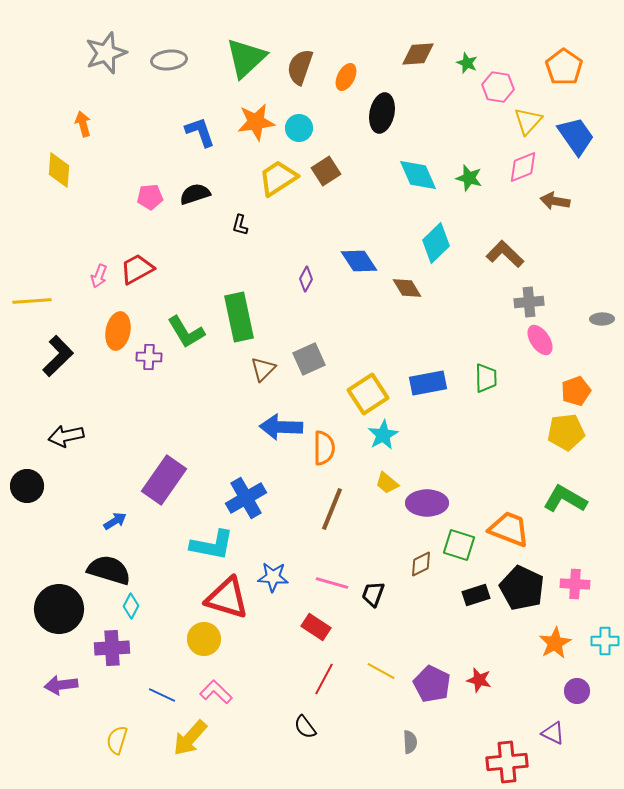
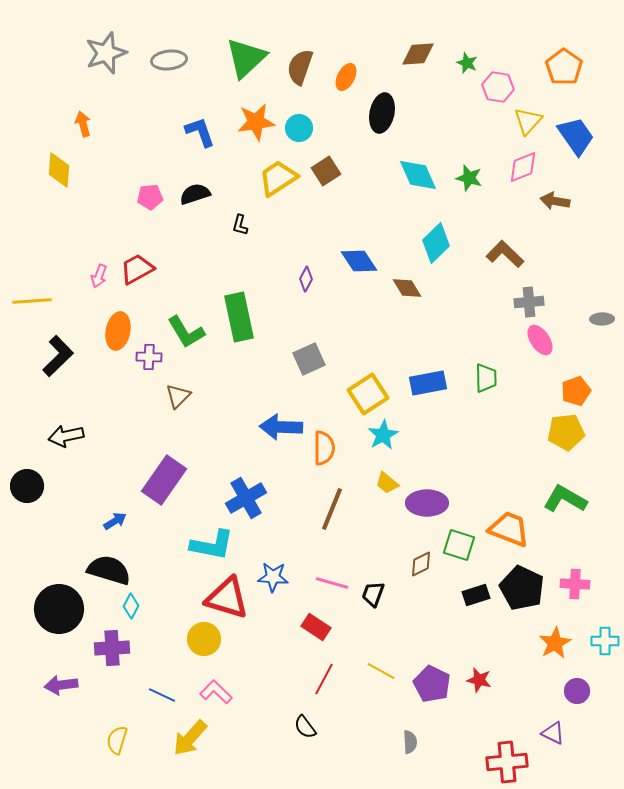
brown triangle at (263, 369): moved 85 px left, 27 px down
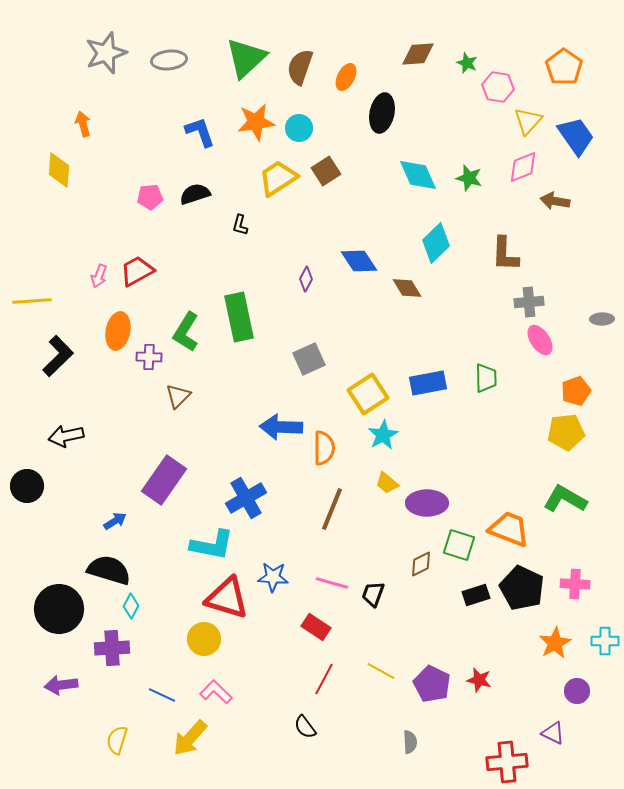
brown L-shape at (505, 254): rotated 132 degrees counterclockwise
red trapezoid at (137, 269): moved 2 px down
green L-shape at (186, 332): rotated 63 degrees clockwise
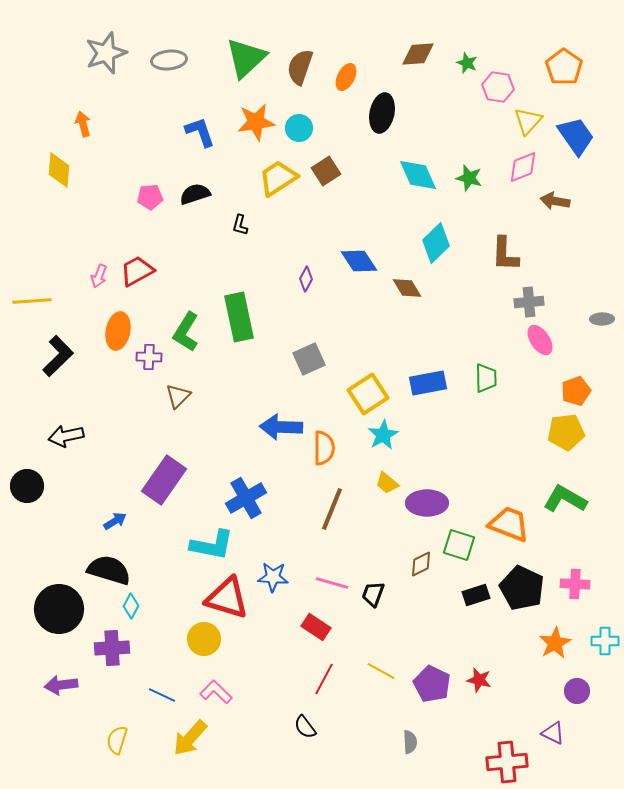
orange trapezoid at (509, 529): moved 5 px up
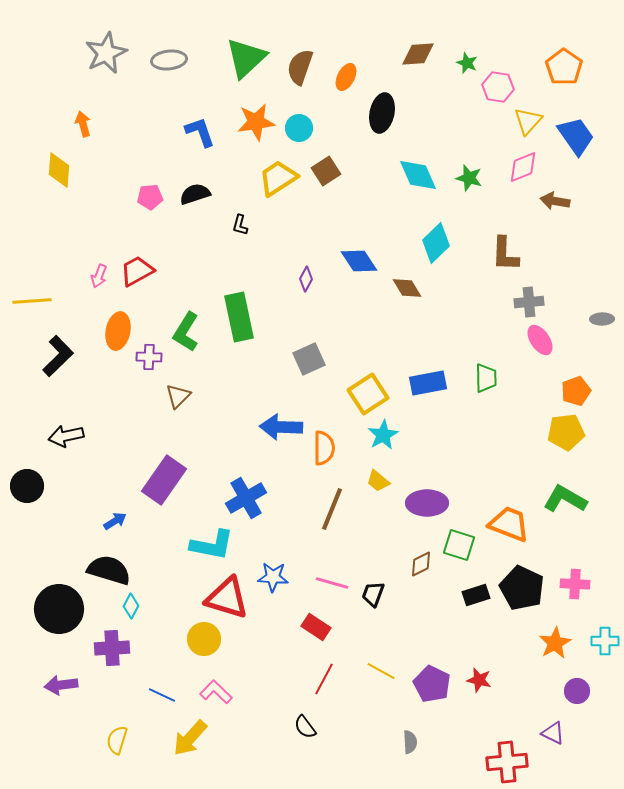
gray star at (106, 53): rotated 6 degrees counterclockwise
yellow trapezoid at (387, 483): moved 9 px left, 2 px up
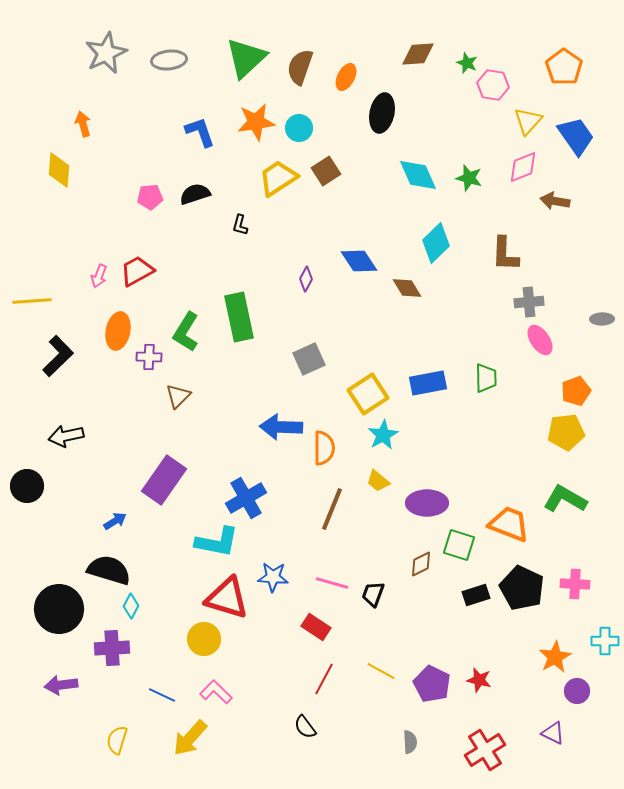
pink hexagon at (498, 87): moved 5 px left, 2 px up
cyan L-shape at (212, 545): moved 5 px right, 3 px up
orange star at (555, 643): moved 14 px down
red cross at (507, 762): moved 22 px left, 12 px up; rotated 27 degrees counterclockwise
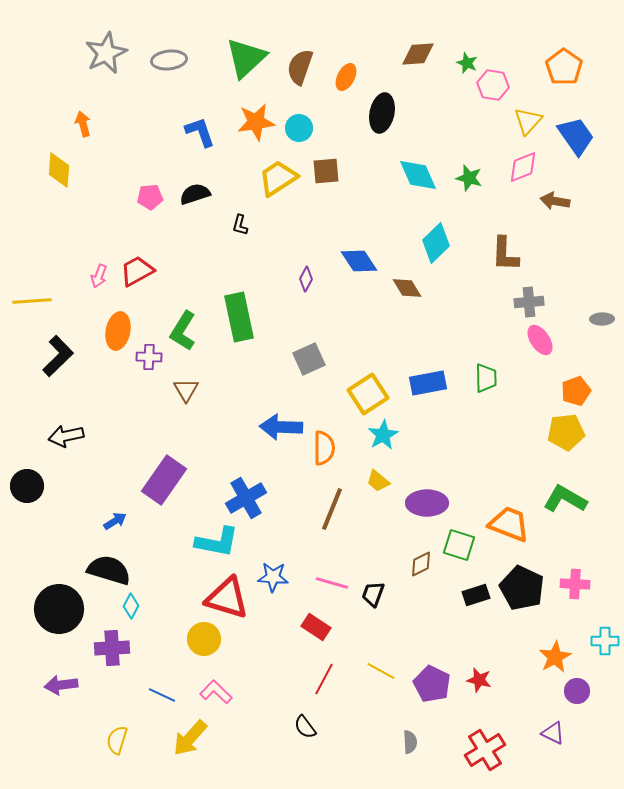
brown square at (326, 171): rotated 28 degrees clockwise
green L-shape at (186, 332): moved 3 px left, 1 px up
brown triangle at (178, 396): moved 8 px right, 6 px up; rotated 16 degrees counterclockwise
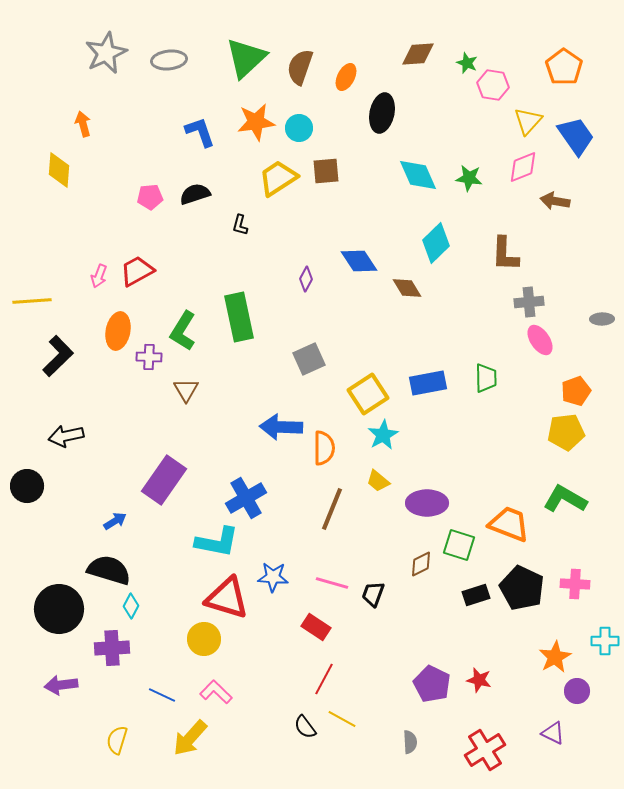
green star at (469, 178): rotated 8 degrees counterclockwise
yellow line at (381, 671): moved 39 px left, 48 px down
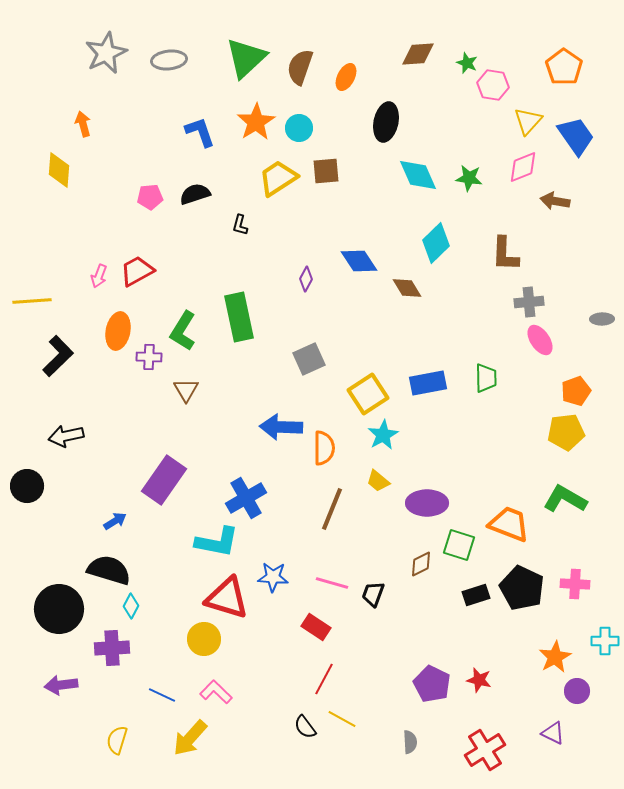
black ellipse at (382, 113): moved 4 px right, 9 px down
orange star at (256, 122): rotated 24 degrees counterclockwise
